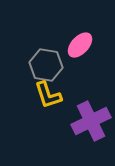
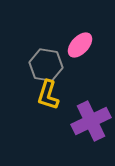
yellow L-shape: rotated 36 degrees clockwise
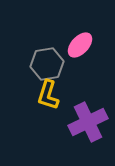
gray hexagon: moved 1 px right, 1 px up; rotated 20 degrees counterclockwise
purple cross: moved 3 px left, 1 px down
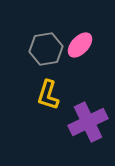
gray hexagon: moved 1 px left, 15 px up
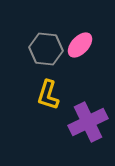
gray hexagon: rotated 16 degrees clockwise
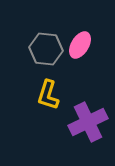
pink ellipse: rotated 12 degrees counterclockwise
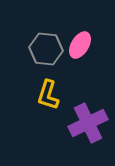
purple cross: moved 1 px down
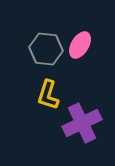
purple cross: moved 6 px left
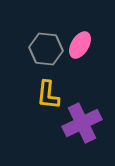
yellow L-shape: rotated 12 degrees counterclockwise
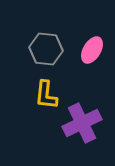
pink ellipse: moved 12 px right, 5 px down
yellow L-shape: moved 2 px left
